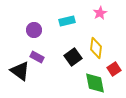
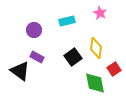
pink star: rotated 16 degrees counterclockwise
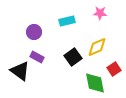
pink star: rotated 24 degrees counterclockwise
purple circle: moved 2 px down
yellow diamond: moved 1 px right, 1 px up; rotated 60 degrees clockwise
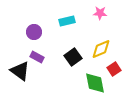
yellow diamond: moved 4 px right, 2 px down
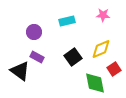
pink star: moved 3 px right, 2 px down
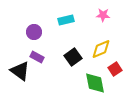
cyan rectangle: moved 1 px left, 1 px up
red square: moved 1 px right
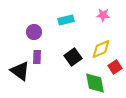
purple rectangle: rotated 64 degrees clockwise
red square: moved 2 px up
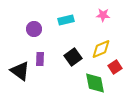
purple circle: moved 3 px up
purple rectangle: moved 3 px right, 2 px down
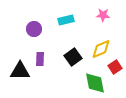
black triangle: rotated 35 degrees counterclockwise
